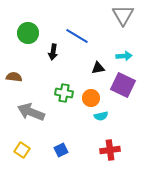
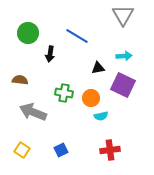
black arrow: moved 3 px left, 2 px down
brown semicircle: moved 6 px right, 3 px down
gray arrow: moved 2 px right
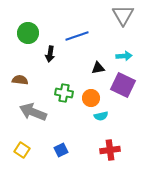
blue line: rotated 50 degrees counterclockwise
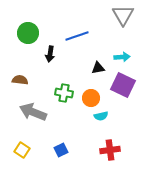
cyan arrow: moved 2 px left, 1 px down
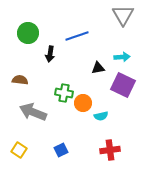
orange circle: moved 8 px left, 5 px down
yellow square: moved 3 px left
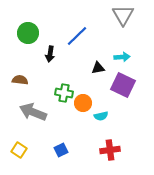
blue line: rotated 25 degrees counterclockwise
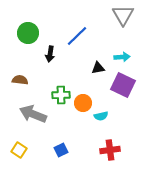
green cross: moved 3 px left, 2 px down; rotated 12 degrees counterclockwise
gray arrow: moved 2 px down
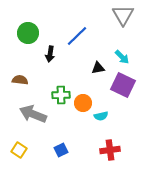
cyan arrow: rotated 49 degrees clockwise
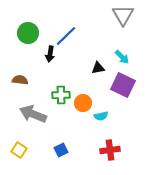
blue line: moved 11 px left
